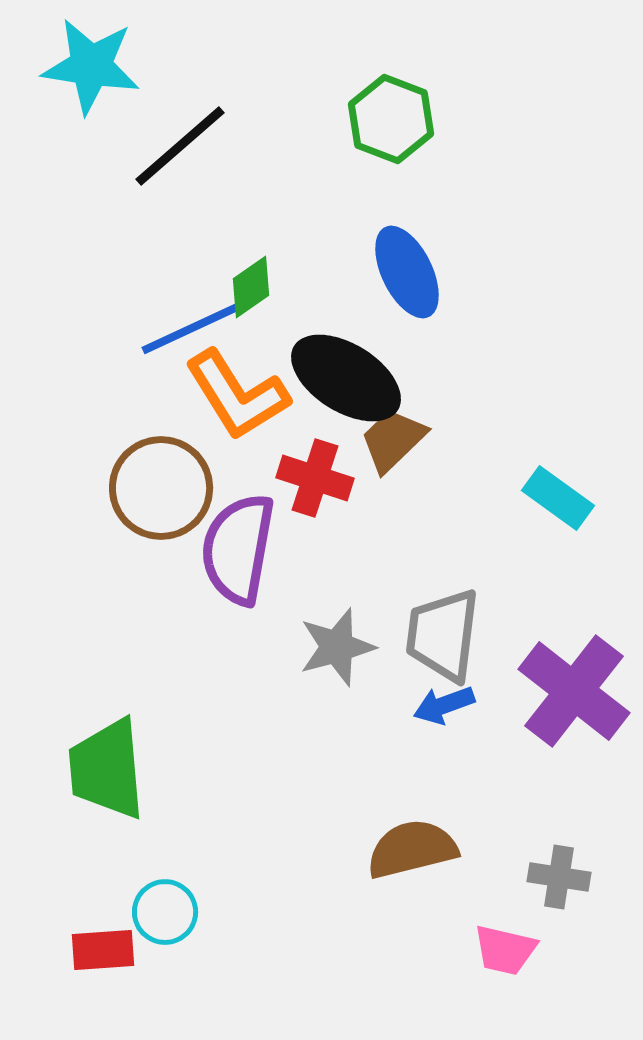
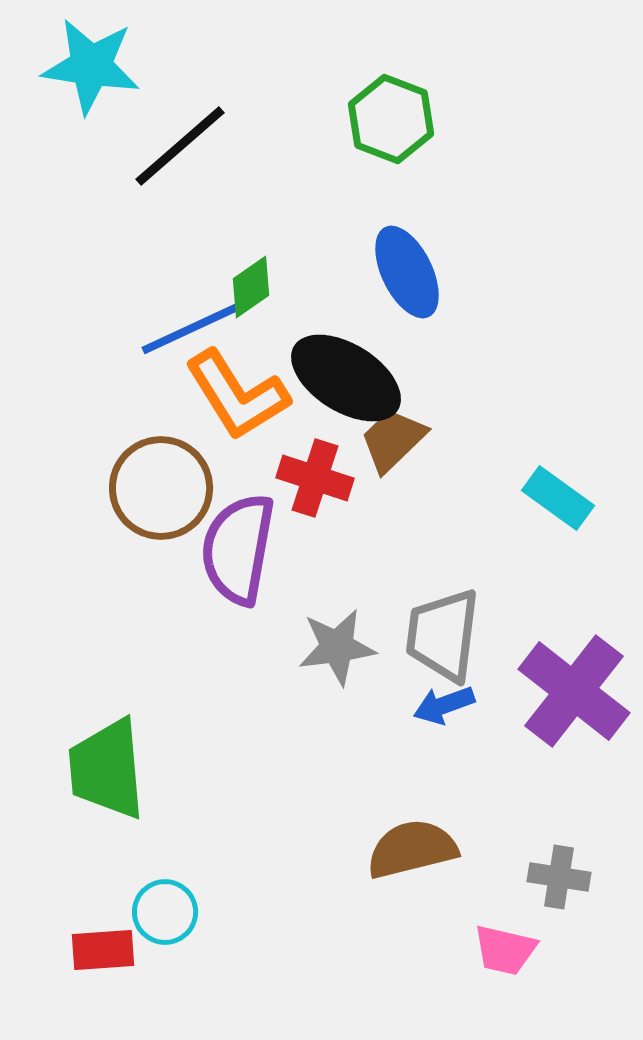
gray star: rotated 8 degrees clockwise
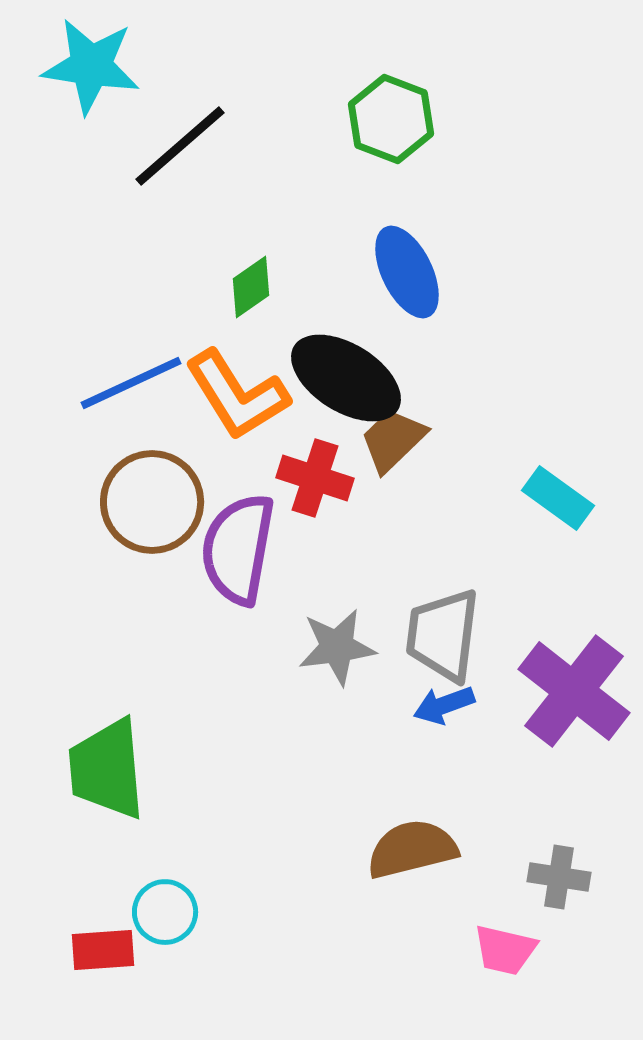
blue line: moved 61 px left, 55 px down
brown circle: moved 9 px left, 14 px down
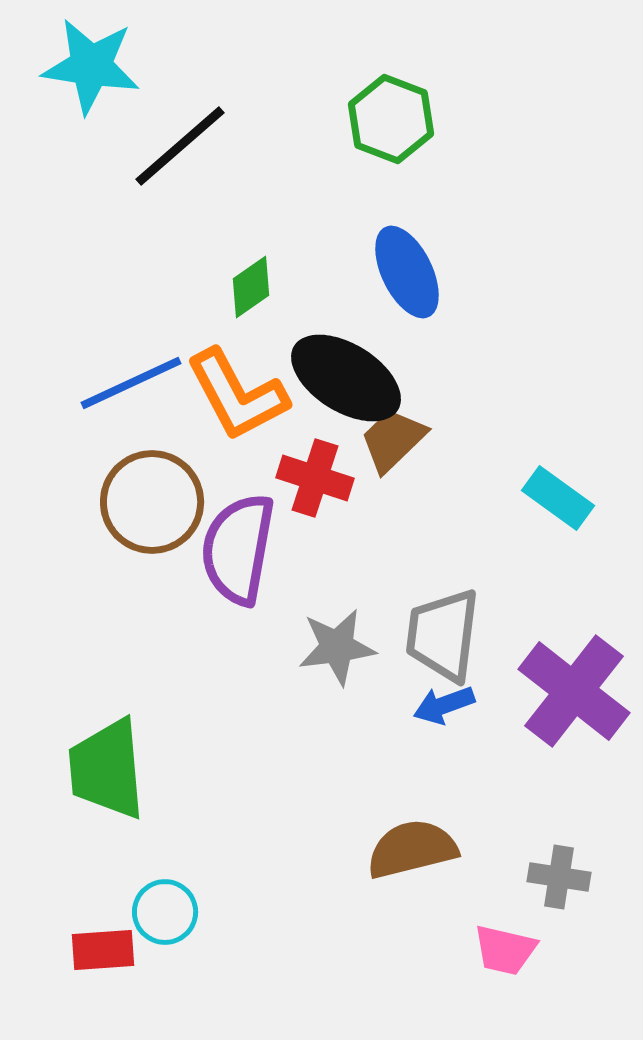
orange L-shape: rotated 4 degrees clockwise
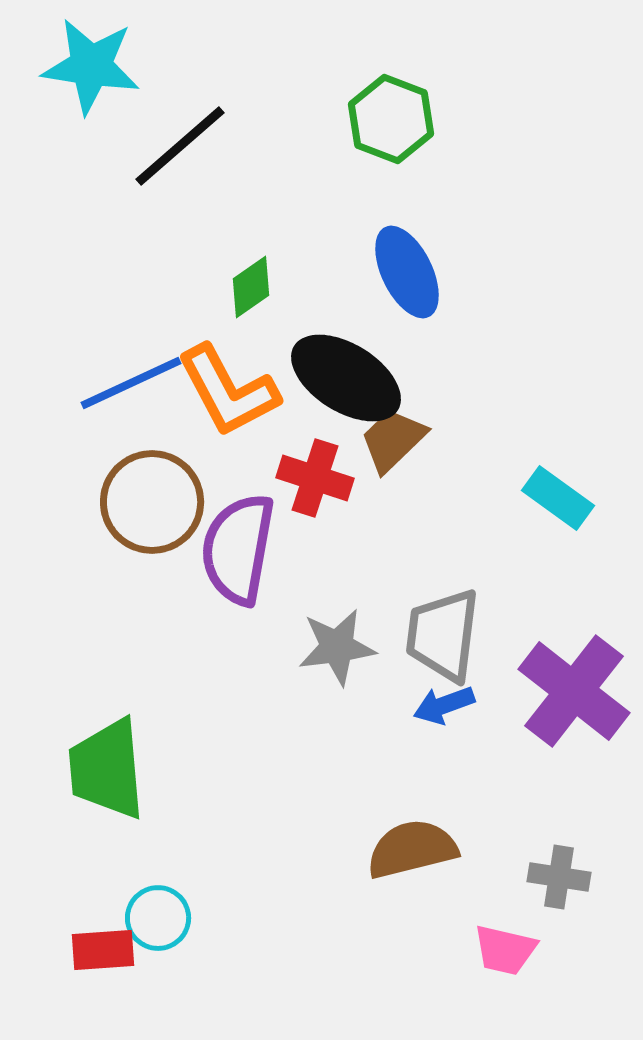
orange L-shape: moved 9 px left, 4 px up
cyan circle: moved 7 px left, 6 px down
